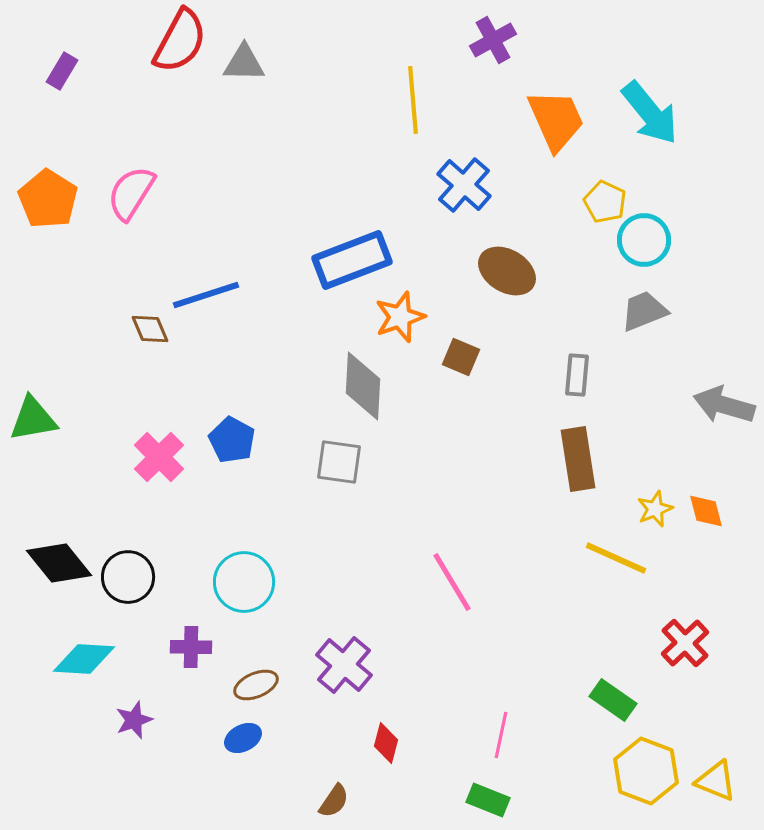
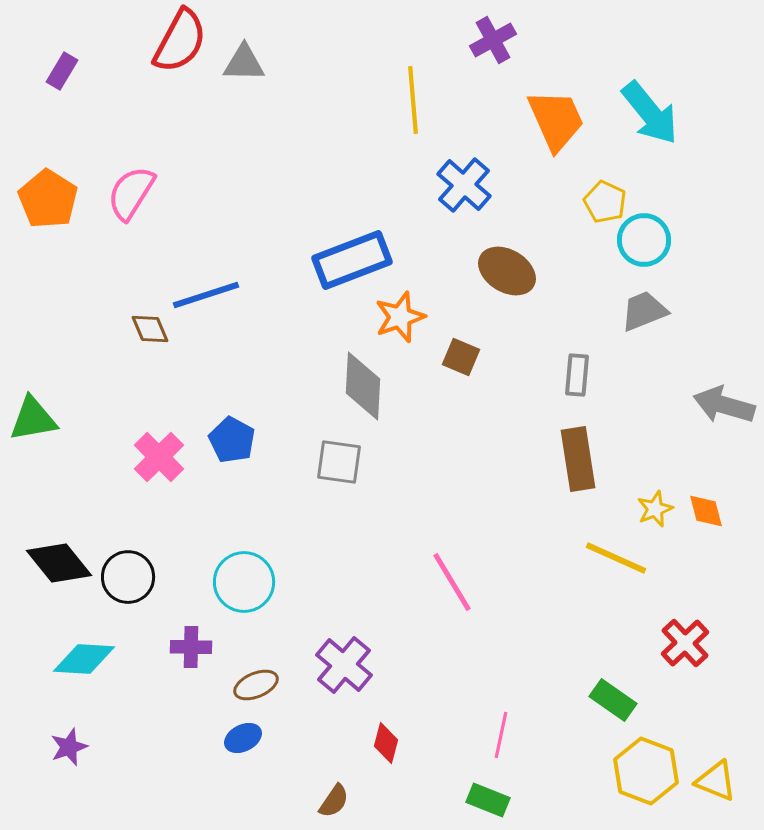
purple star at (134, 720): moved 65 px left, 27 px down
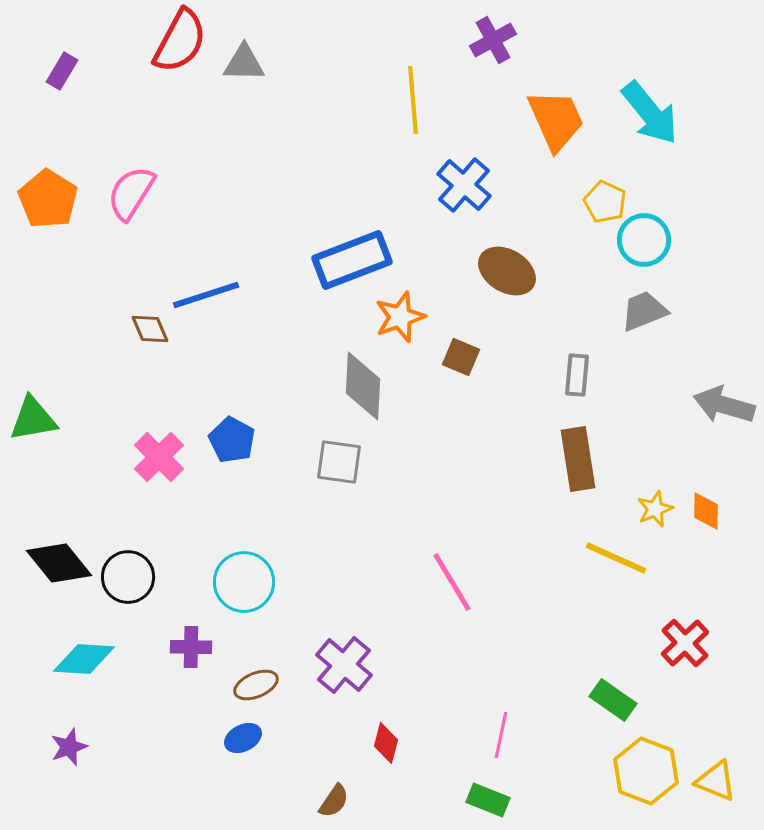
orange diamond at (706, 511): rotated 15 degrees clockwise
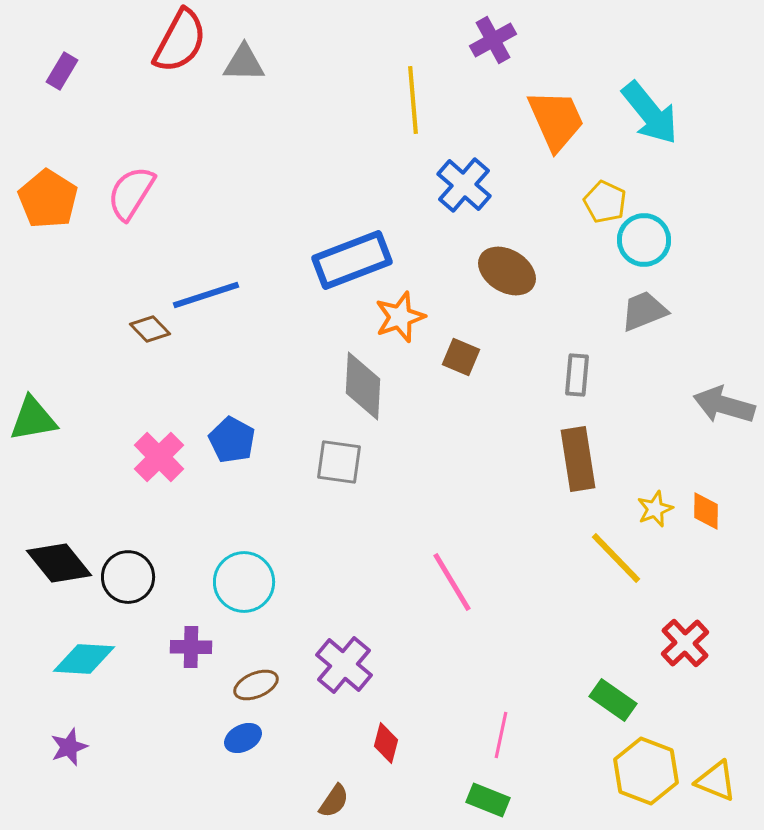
brown diamond at (150, 329): rotated 21 degrees counterclockwise
yellow line at (616, 558): rotated 22 degrees clockwise
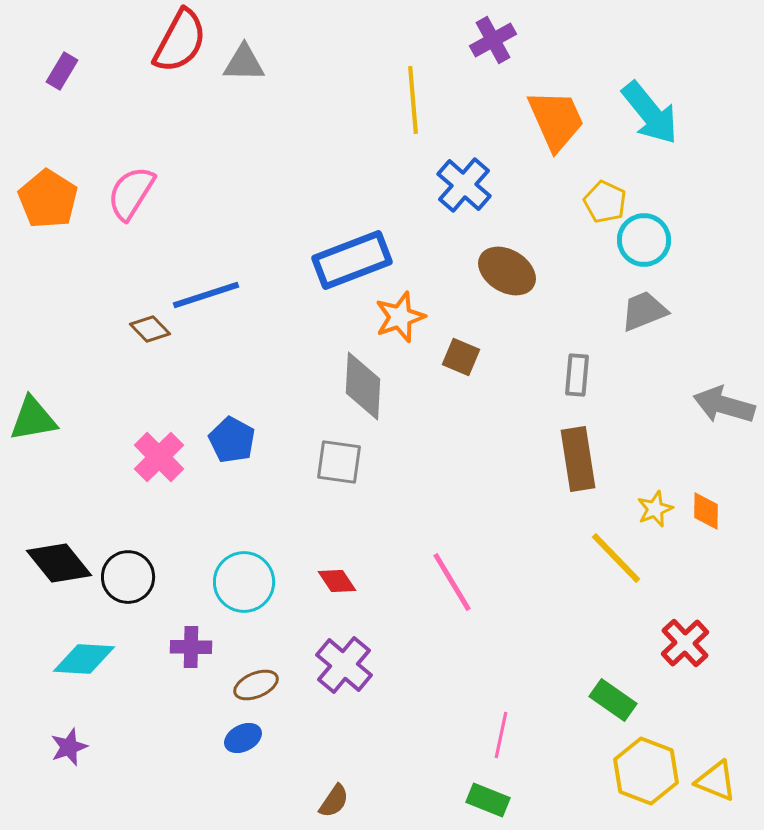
red diamond at (386, 743): moved 49 px left, 162 px up; rotated 48 degrees counterclockwise
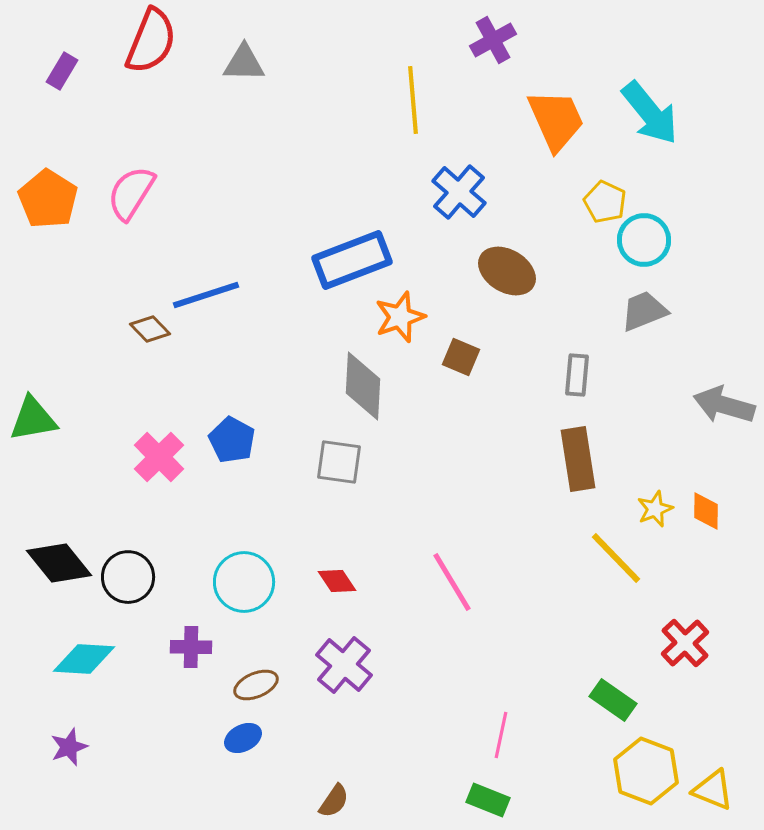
red semicircle at (180, 41): moved 29 px left; rotated 6 degrees counterclockwise
blue cross at (464, 185): moved 5 px left, 7 px down
yellow triangle at (716, 781): moved 3 px left, 9 px down
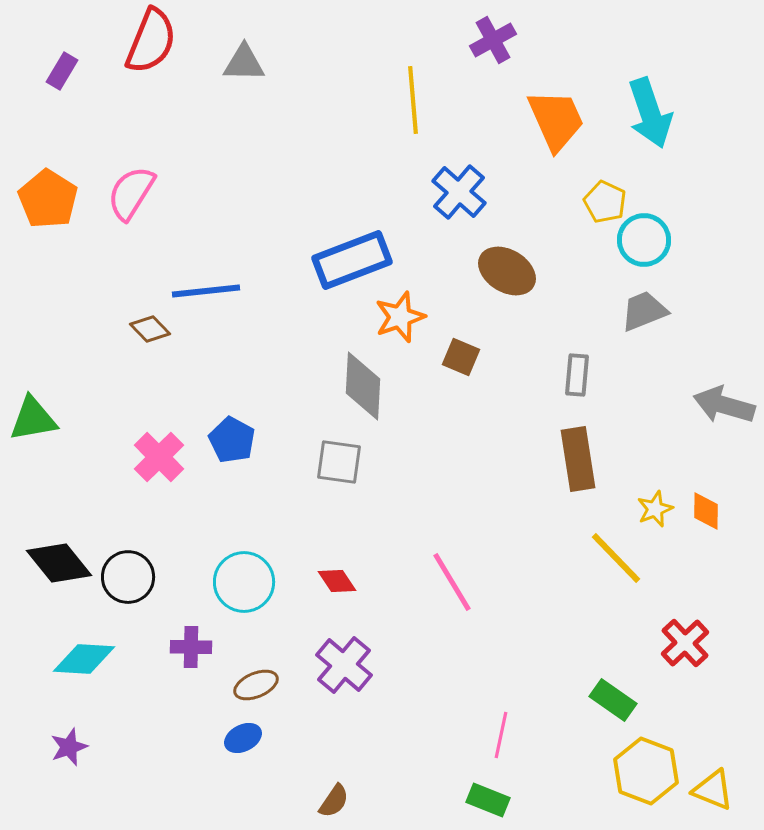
cyan arrow at (650, 113): rotated 20 degrees clockwise
blue line at (206, 295): moved 4 px up; rotated 12 degrees clockwise
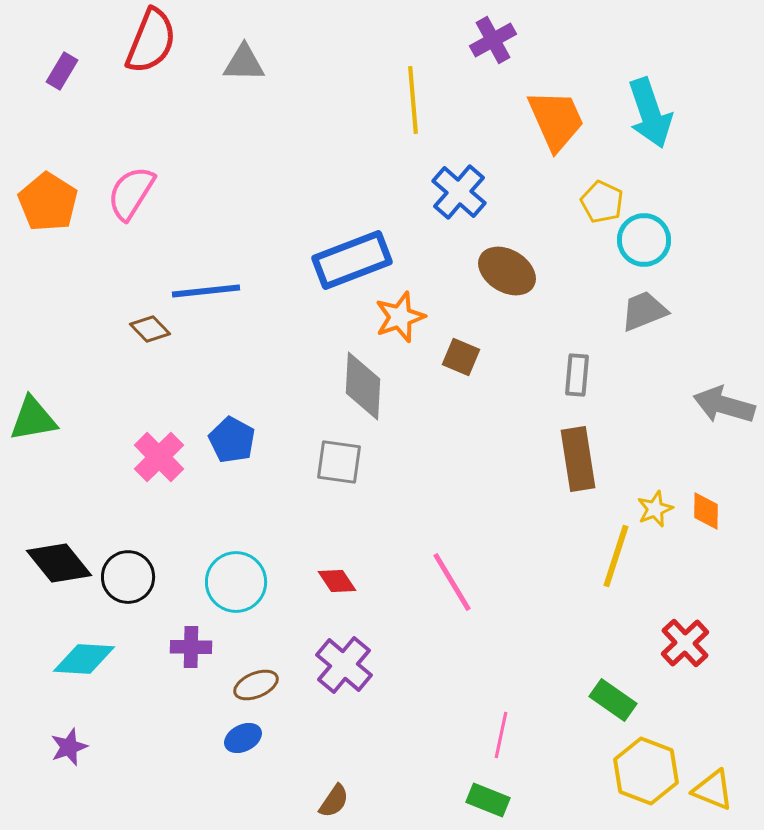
orange pentagon at (48, 199): moved 3 px down
yellow pentagon at (605, 202): moved 3 px left
yellow line at (616, 558): moved 2 px up; rotated 62 degrees clockwise
cyan circle at (244, 582): moved 8 px left
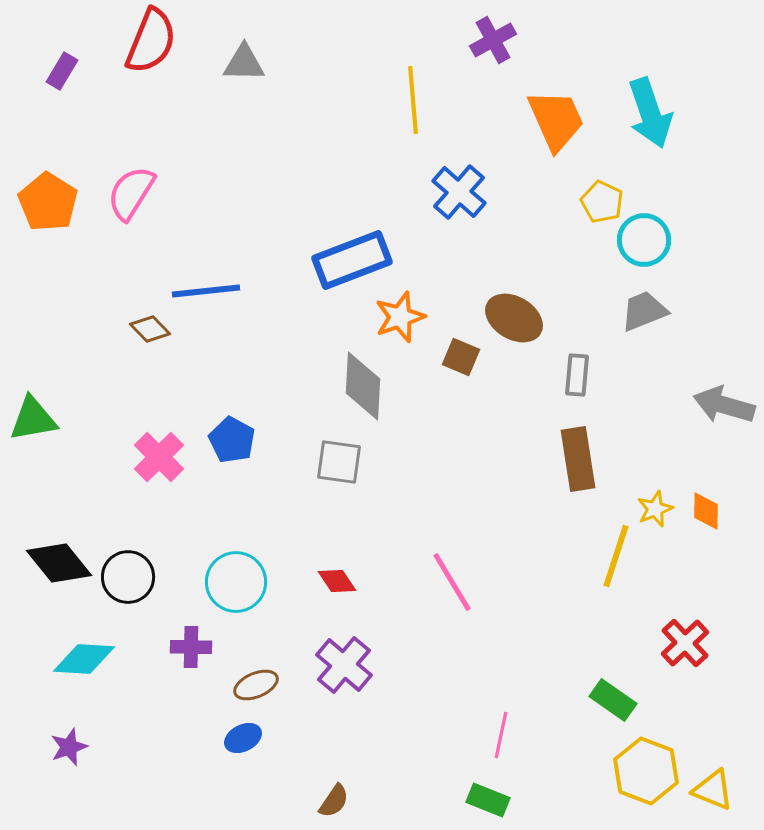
brown ellipse at (507, 271): moved 7 px right, 47 px down
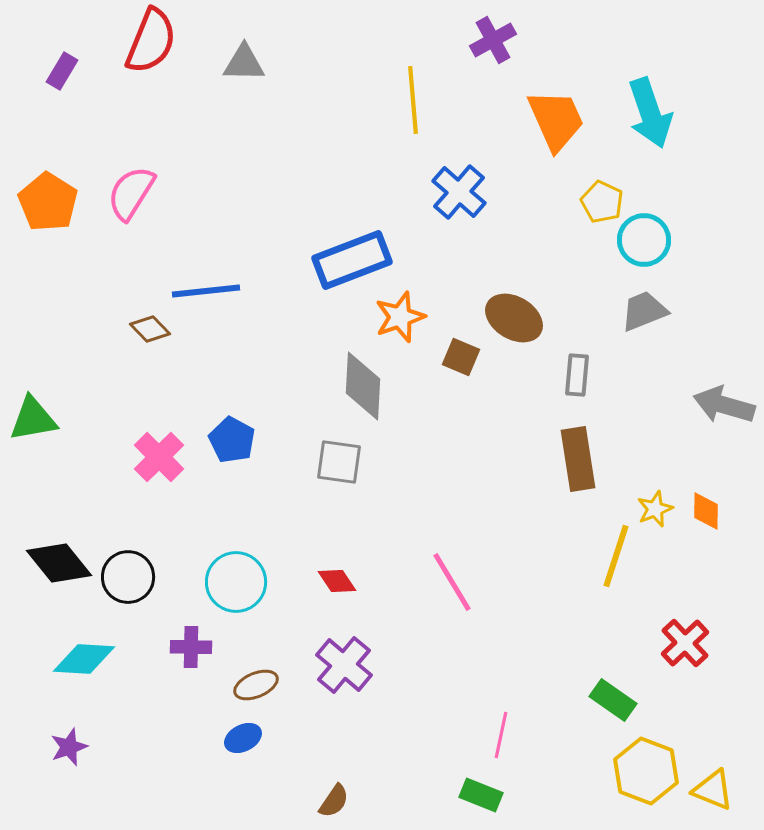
green rectangle at (488, 800): moved 7 px left, 5 px up
